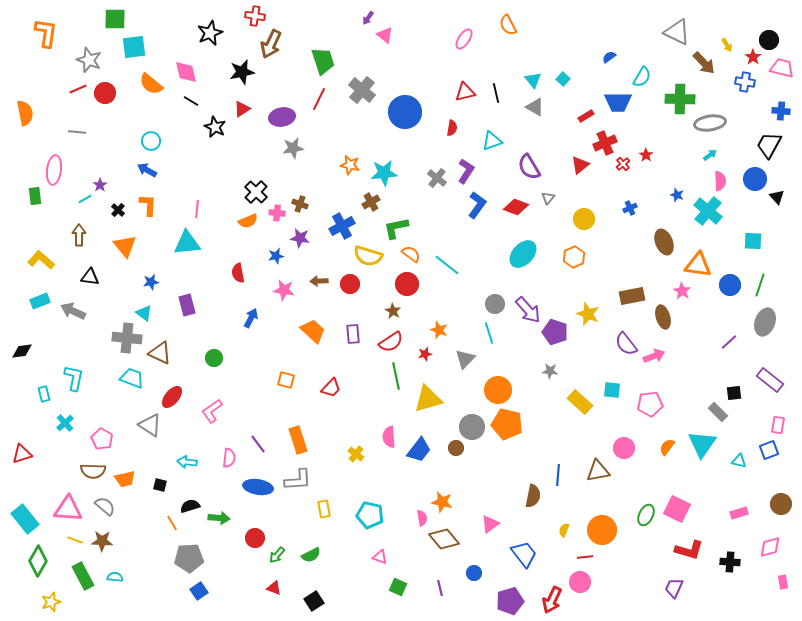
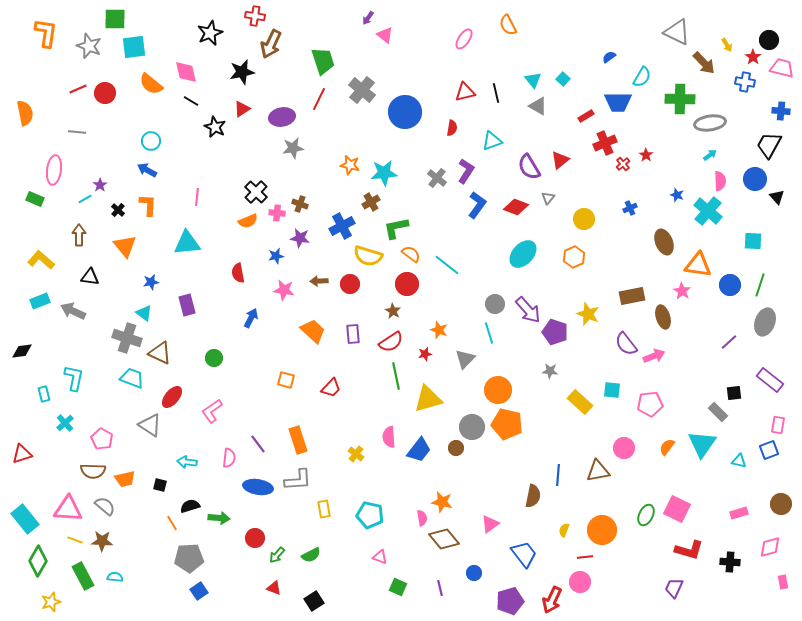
gray star at (89, 60): moved 14 px up
gray triangle at (535, 107): moved 3 px right, 1 px up
red triangle at (580, 165): moved 20 px left, 5 px up
green rectangle at (35, 196): moved 3 px down; rotated 60 degrees counterclockwise
pink line at (197, 209): moved 12 px up
gray cross at (127, 338): rotated 12 degrees clockwise
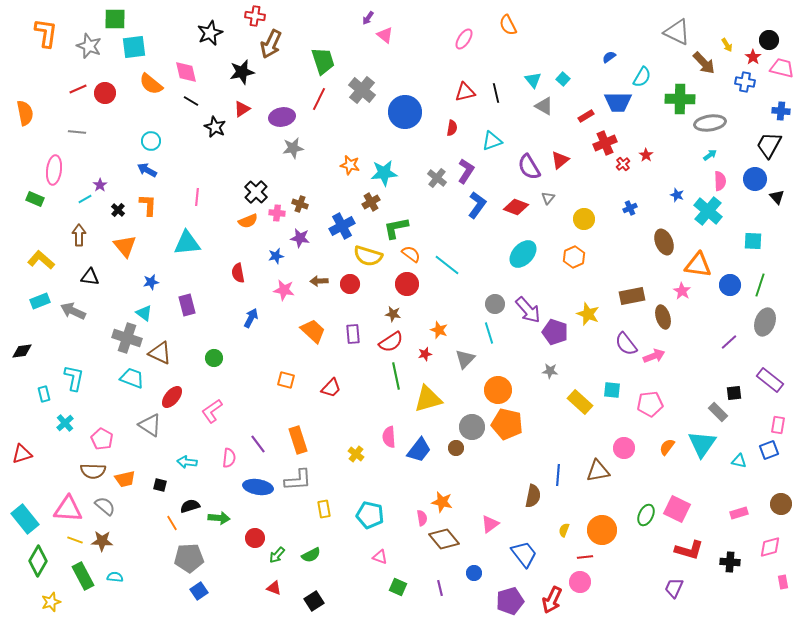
gray triangle at (538, 106): moved 6 px right
brown star at (393, 311): moved 3 px down; rotated 21 degrees counterclockwise
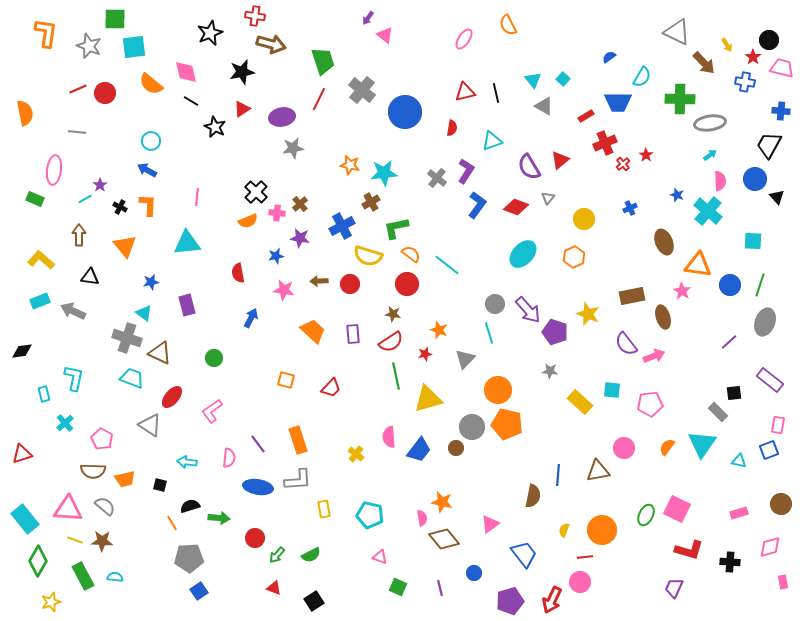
brown arrow at (271, 44): rotated 100 degrees counterclockwise
brown cross at (300, 204): rotated 28 degrees clockwise
black cross at (118, 210): moved 2 px right, 3 px up; rotated 16 degrees counterclockwise
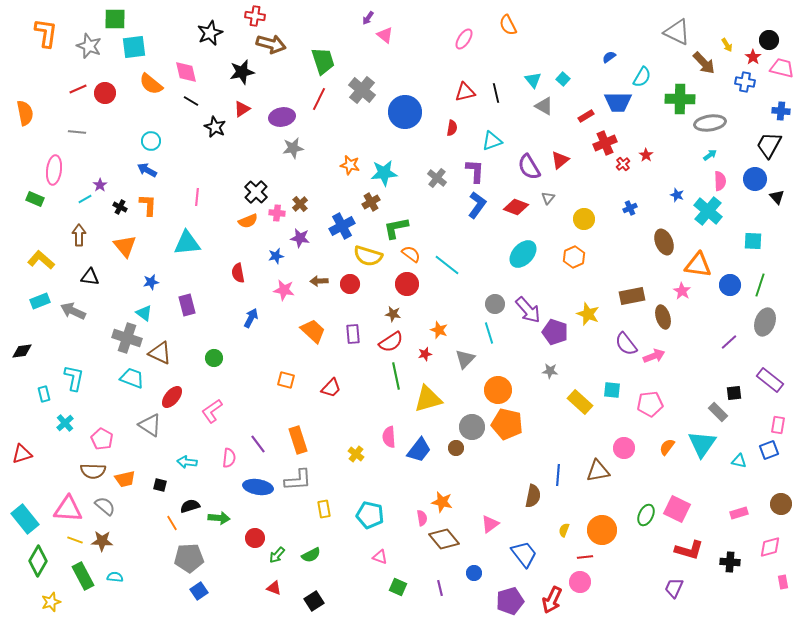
purple L-shape at (466, 171): moved 9 px right; rotated 30 degrees counterclockwise
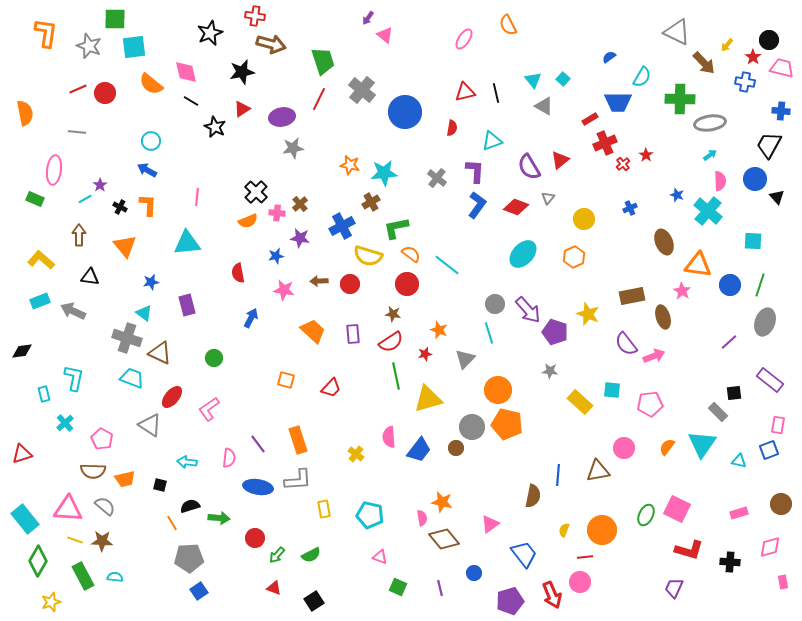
yellow arrow at (727, 45): rotated 72 degrees clockwise
red rectangle at (586, 116): moved 4 px right, 3 px down
pink L-shape at (212, 411): moved 3 px left, 2 px up
red arrow at (552, 600): moved 5 px up; rotated 48 degrees counterclockwise
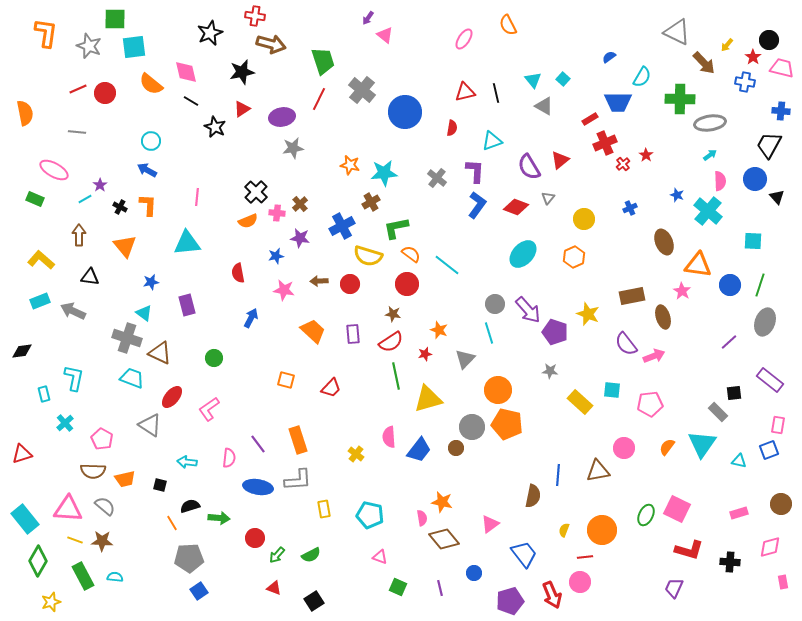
pink ellipse at (54, 170): rotated 68 degrees counterclockwise
